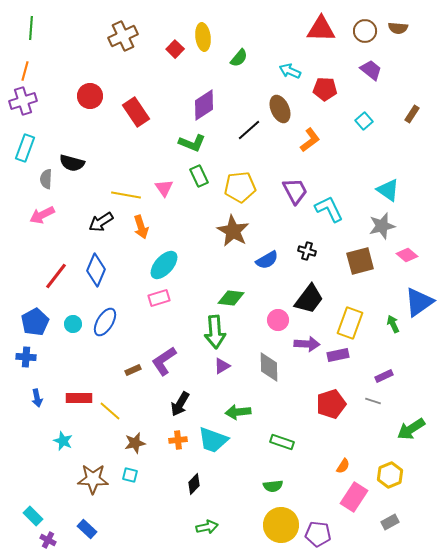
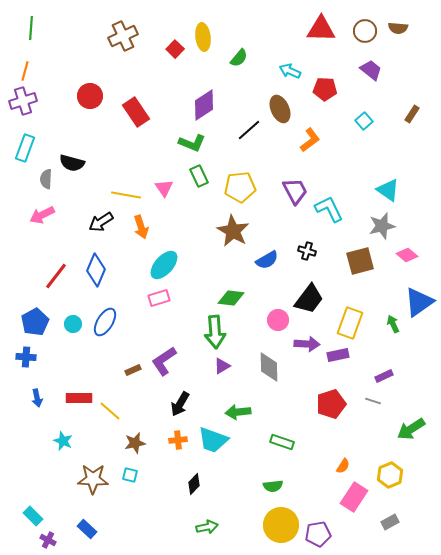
purple pentagon at (318, 534): rotated 15 degrees counterclockwise
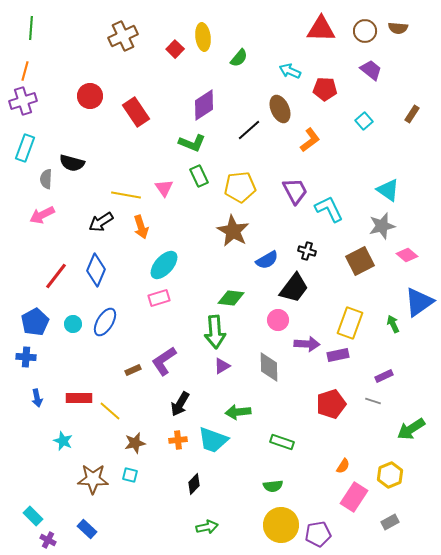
brown square at (360, 261): rotated 12 degrees counterclockwise
black trapezoid at (309, 299): moved 15 px left, 11 px up
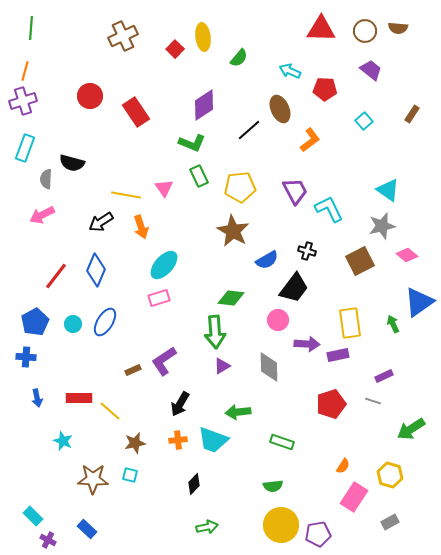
yellow rectangle at (350, 323): rotated 28 degrees counterclockwise
yellow hexagon at (390, 475): rotated 20 degrees counterclockwise
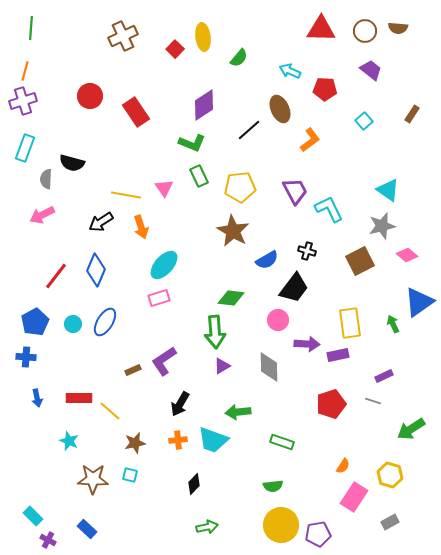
cyan star at (63, 441): moved 6 px right
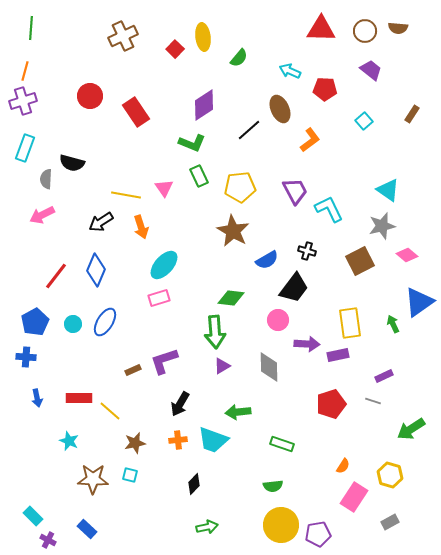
purple L-shape at (164, 361): rotated 16 degrees clockwise
green rectangle at (282, 442): moved 2 px down
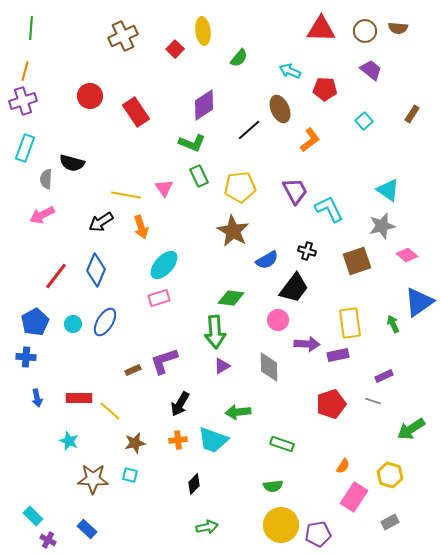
yellow ellipse at (203, 37): moved 6 px up
brown square at (360, 261): moved 3 px left; rotated 8 degrees clockwise
